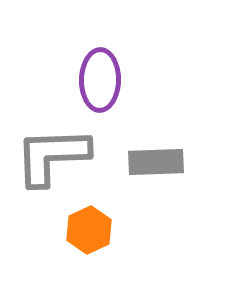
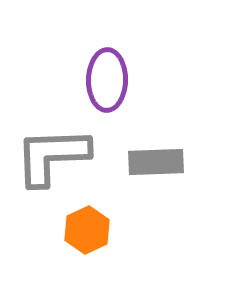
purple ellipse: moved 7 px right
orange hexagon: moved 2 px left
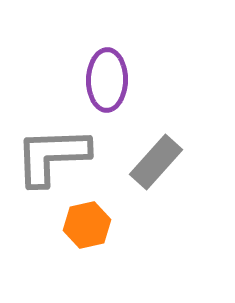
gray rectangle: rotated 46 degrees counterclockwise
orange hexagon: moved 5 px up; rotated 12 degrees clockwise
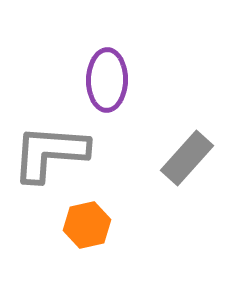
gray L-shape: moved 2 px left, 3 px up; rotated 6 degrees clockwise
gray rectangle: moved 31 px right, 4 px up
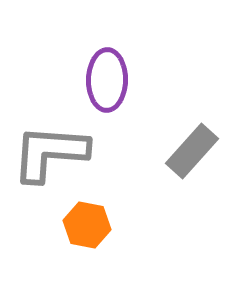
gray rectangle: moved 5 px right, 7 px up
orange hexagon: rotated 24 degrees clockwise
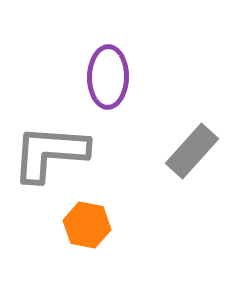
purple ellipse: moved 1 px right, 3 px up
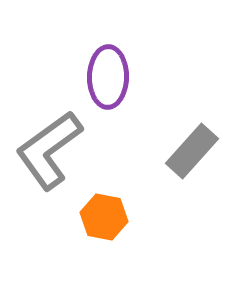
gray L-shape: moved 1 px left, 3 px up; rotated 40 degrees counterclockwise
orange hexagon: moved 17 px right, 8 px up
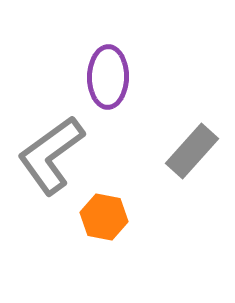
gray L-shape: moved 2 px right, 5 px down
